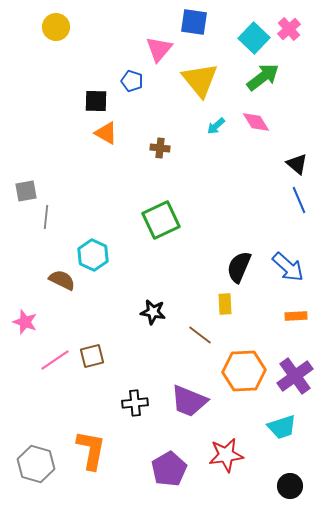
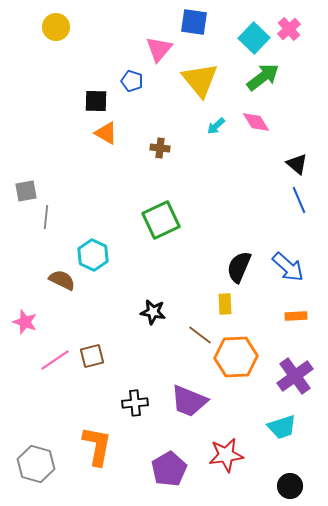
orange hexagon: moved 8 px left, 14 px up
orange L-shape: moved 6 px right, 4 px up
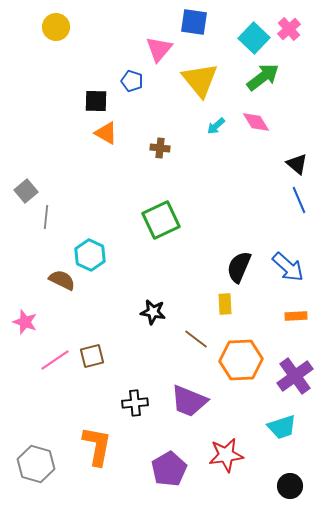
gray square: rotated 30 degrees counterclockwise
cyan hexagon: moved 3 px left
brown line: moved 4 px left, 4 px down
orange hexagon: moved 5 px right, 3 px down
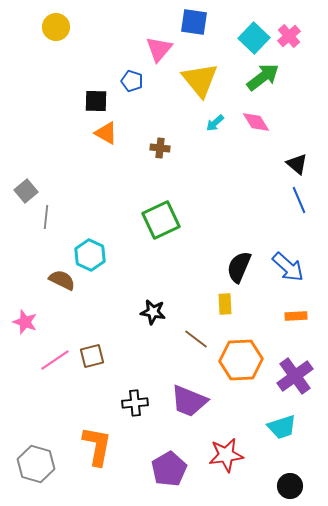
pink cross: moved 7 px down
cyan arrow: moved 1 px left, 3 px up
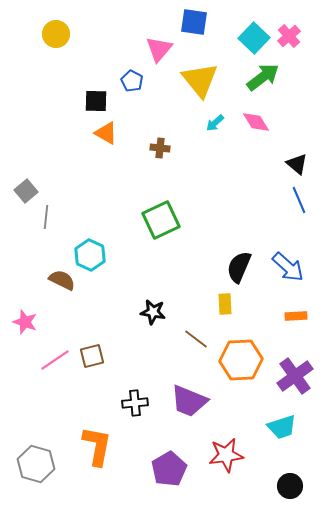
yellow circle: moved 7 px down
blue pentagon: rotated 10 degrees clockwise
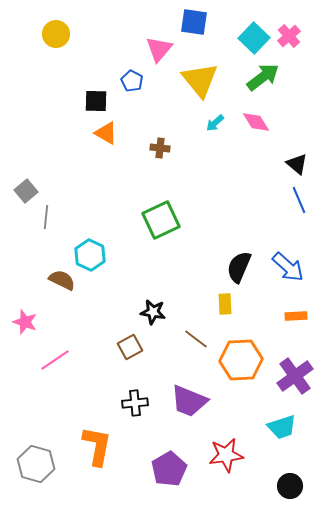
brown square: moved 38 px right, 9 px up; rotated 15 degrees counterclockwise
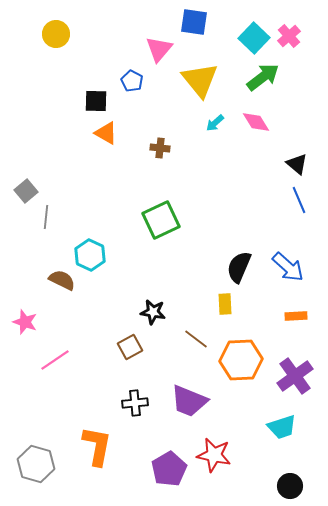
red star: moved 12 px left; rotated 20 degrees clockwise
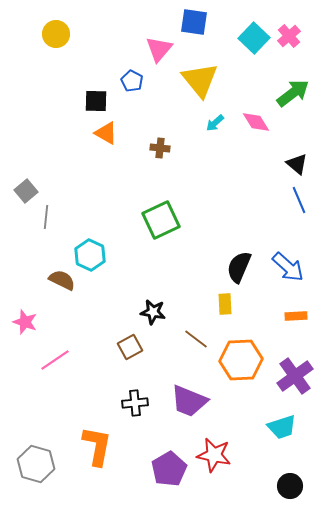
green arrow: moved 30 px right, 16 px down
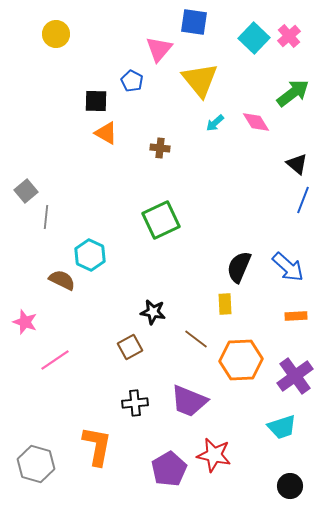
blue line: moved 4 px right; rotated 44 degrees clockwise
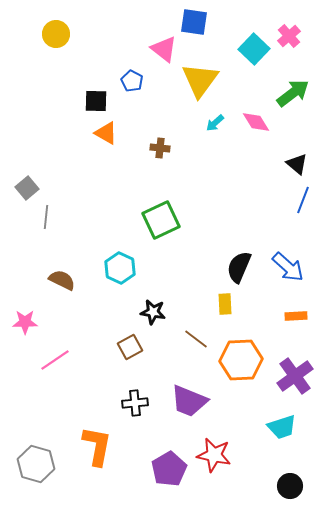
cyan square: moved 11 px down
pink triangle: moved 5 px right; rotated 32 degrees counterclockwise
yellow triangle: rotated 15 degrees clockwise
gray square: moved 1 px right, 3 px up
cyan hexagon: moved 30 px right, 13 px down
pink star: rotated 20 degrees counterclockwise
